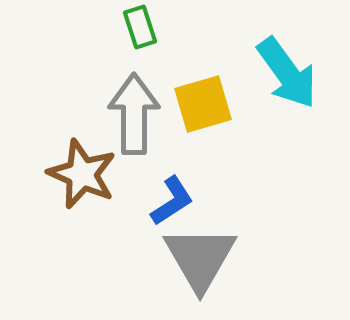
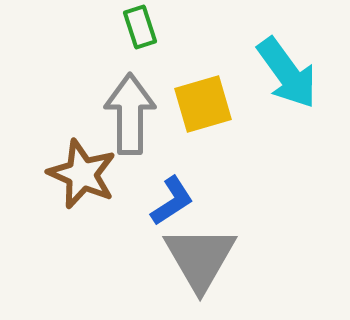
gray arrow: moved 4 px left
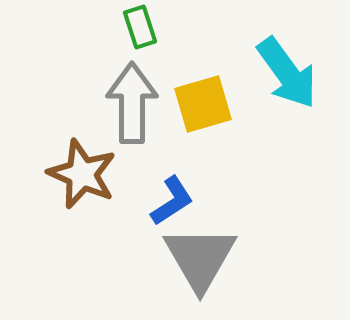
gray arrow: moved 2 px right, 11 px up
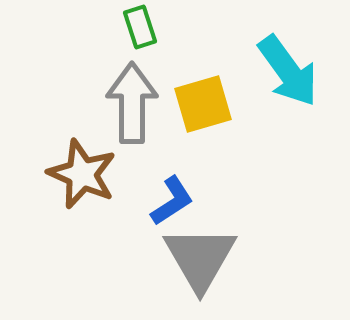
cyan arrow: moved 1 px right, 2 px up
